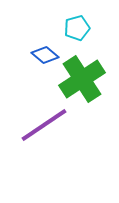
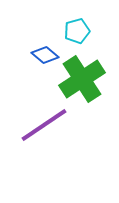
cyan pentagon: moved 3 px down
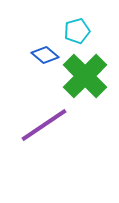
green cross: moved 3 px right, 3 px up; rotated 12 degrees counterclockwise
